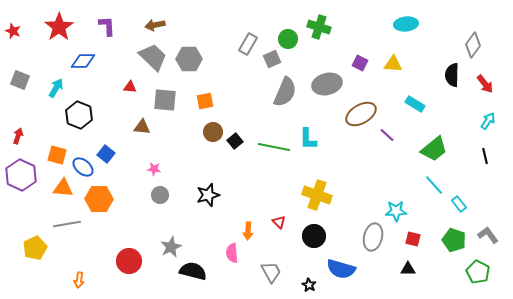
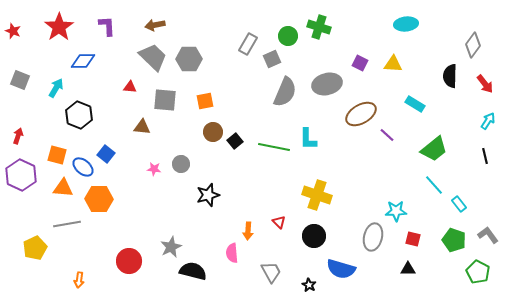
green circle at (288, 39): moved 3 px up
black semicircle at (452, 75): moved 2 px left, 1 px down
gray circle at (160, 195): moved 21 px right, 31 px up
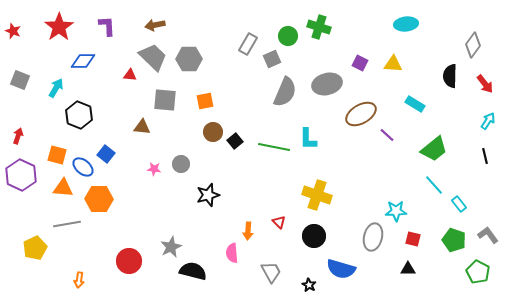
red triangle at (130, 87): moved 12 px up
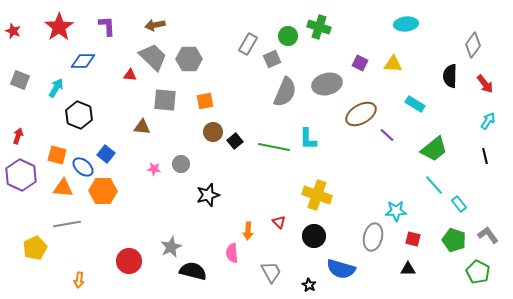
orange hexagon at (99, 199): moved 4 px right, 8 px up
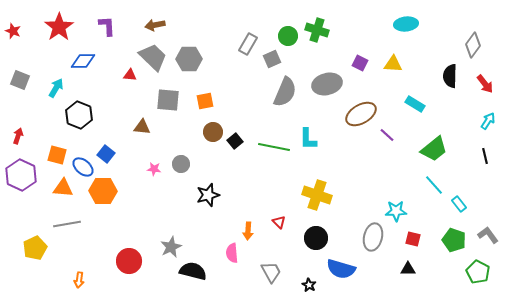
green cross at (319, 27): moved 2 px left, 3 px down
gray square at (165, 100): moved 3 px right
black circle at (314, 236): moved 2 px right, 2 px down
